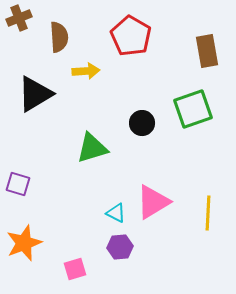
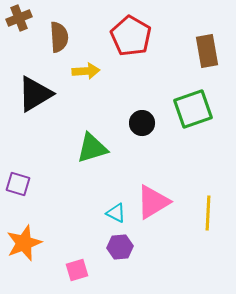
pink square: moved 2 px right, 1 px down
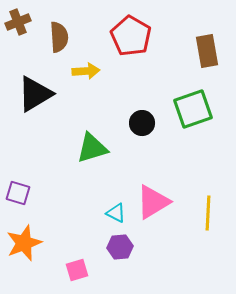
brown cross: moved 1 px left, 4 px down
purple square: moved 9 px down
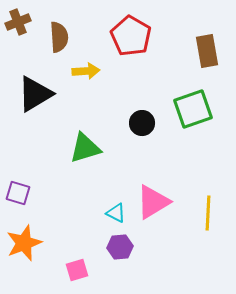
green triangle: moved 7 px left
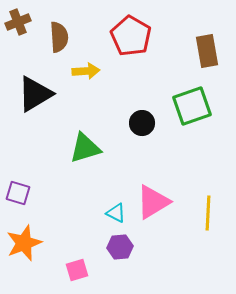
green square: moved 1 px left, 3 px up
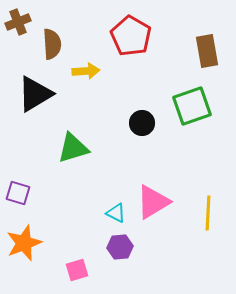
brown semicircle: moved 7 px left, 7 px down
green triangle: moved 12 px left
